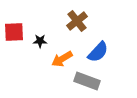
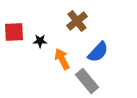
orange arrow: rotated 95 degrees clockwise
gray rectangle: rotated 30 degrees clockwise
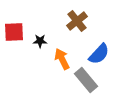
blue semicircle: moved 1 px right, 2 px down
gray rectangle: moved 1 px left, 1 px up
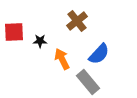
gray rectangle: moved 2 px right, 2 px down
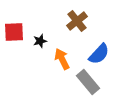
black star: rotated 16 degrees counterclockwise
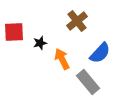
black star: moved 2 px down
blue semicircle: moved 1 px right, 1 px up
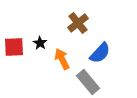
brown cross: moved 1 px right, 2 px down
red square: moved 15 px down
black star: rotated 24 degrees counterclockwise
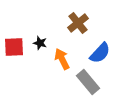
black star: rotated 16 degrees counterclockwise
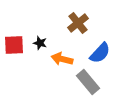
red square: moved 2 px up
orange arrow: rotated 50 degrees counterclockwise
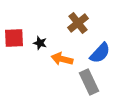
red square: moved 7 px up
gray rectangle: moved 1 px right; rotated 15 degrees clockwise
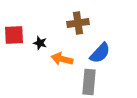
brown cross: rotated 30 degrees clockwise
red square: moved 3 px up
gray rectangle: rotated 30 degrees clockwise
